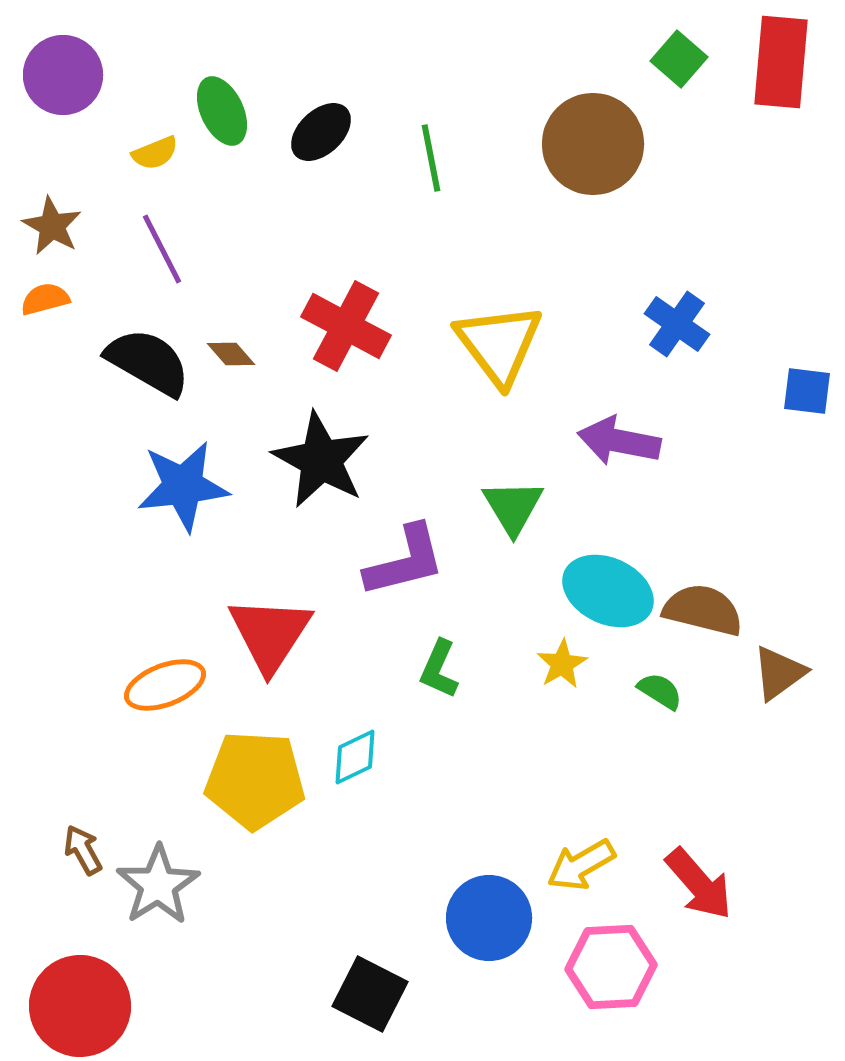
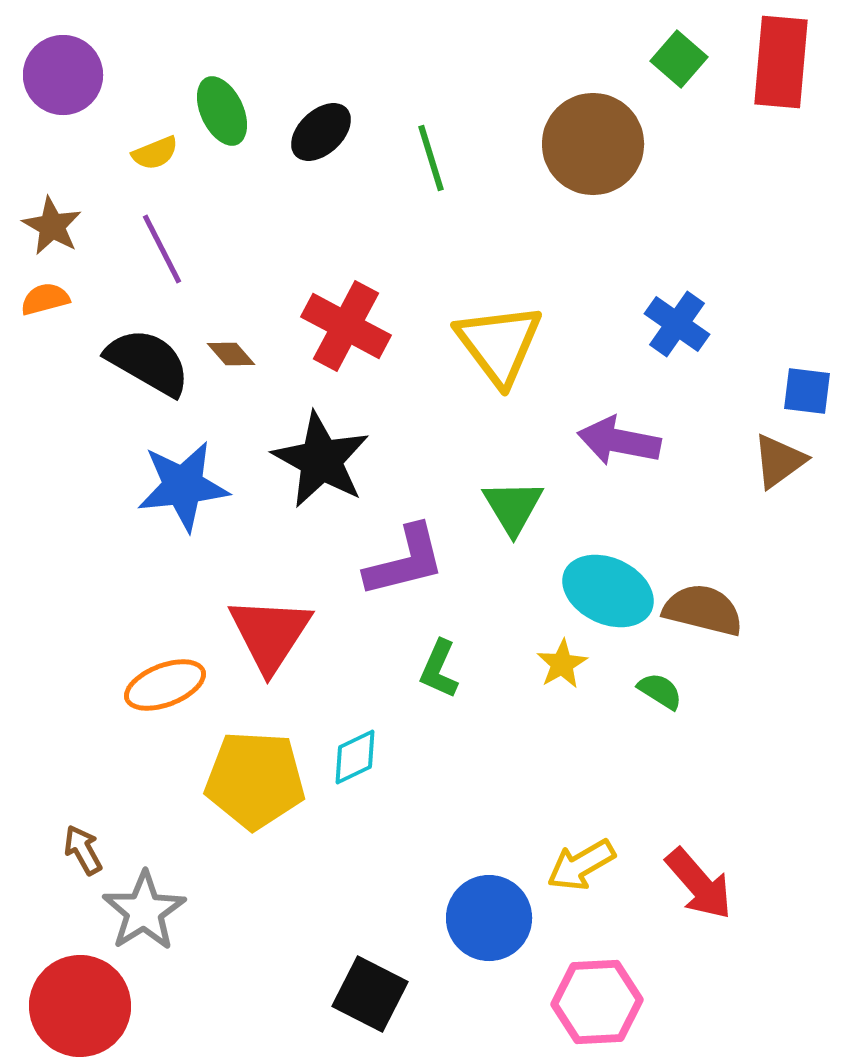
green line: rotated 6 degrees counterclockwise
brown triangle: moved 212 px up
gray star: moved 14 px left, 26 px down
pink hexagon: moved 14 px left, 35 px down
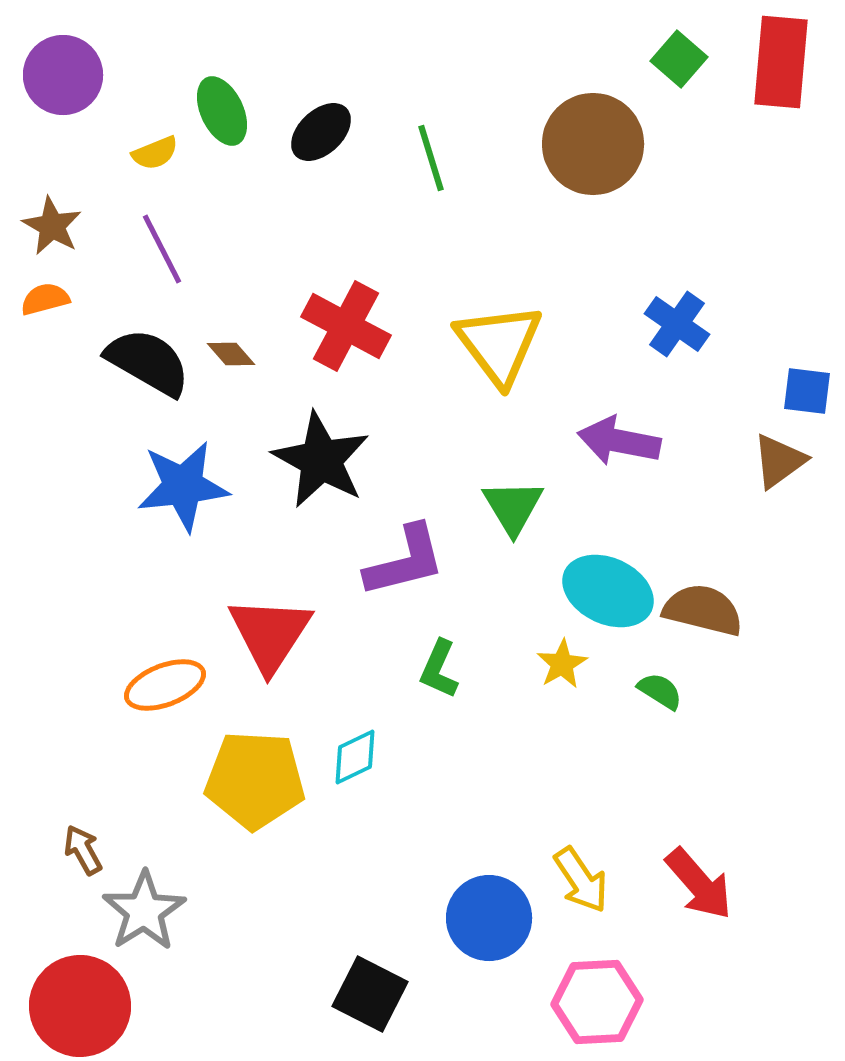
yellow arrow: moved 15 px down; rotated 94 degrees counterclockwise
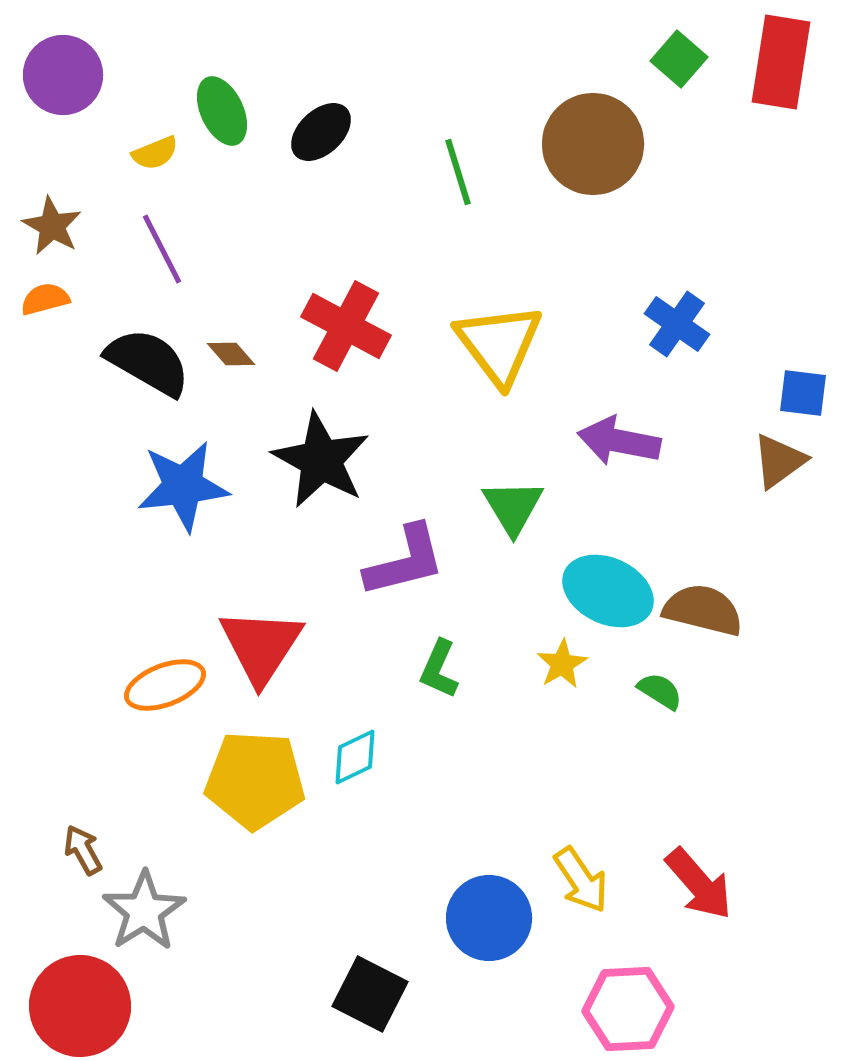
red rectangle: rotated 4 degrees clockwise
green line: moved 27 px right, 14 px down
blue square: moved 4 px left, 2 px down
red triangle: moved 9 px left, 12 px down
pink hexagon: moved 31 px right, 7 px down
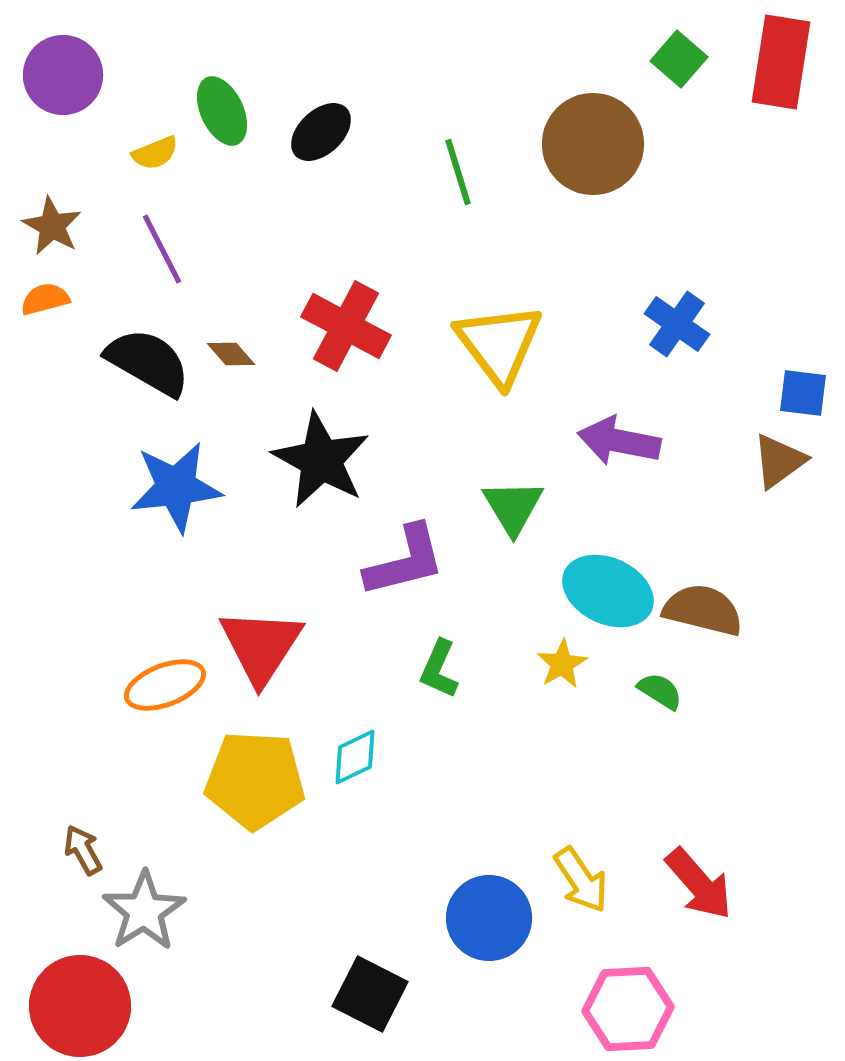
blue star: moved 7 px left, 1 px down
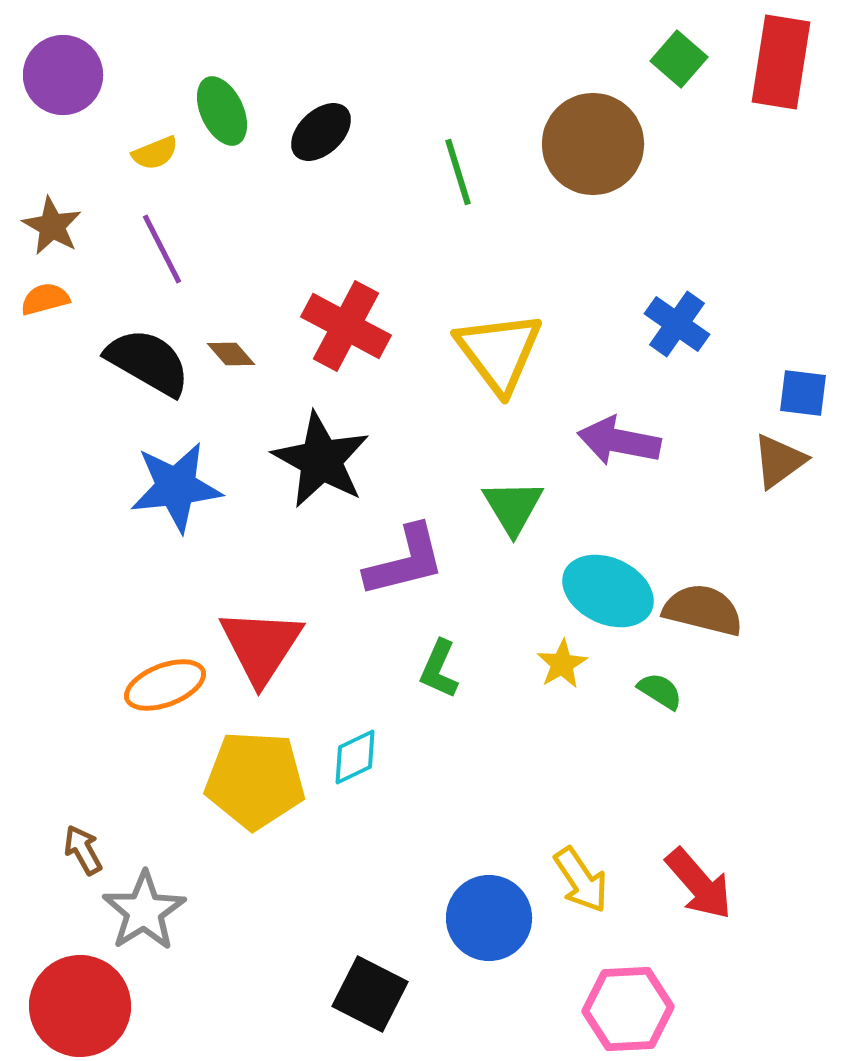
yellow triangle: moved 8 px down
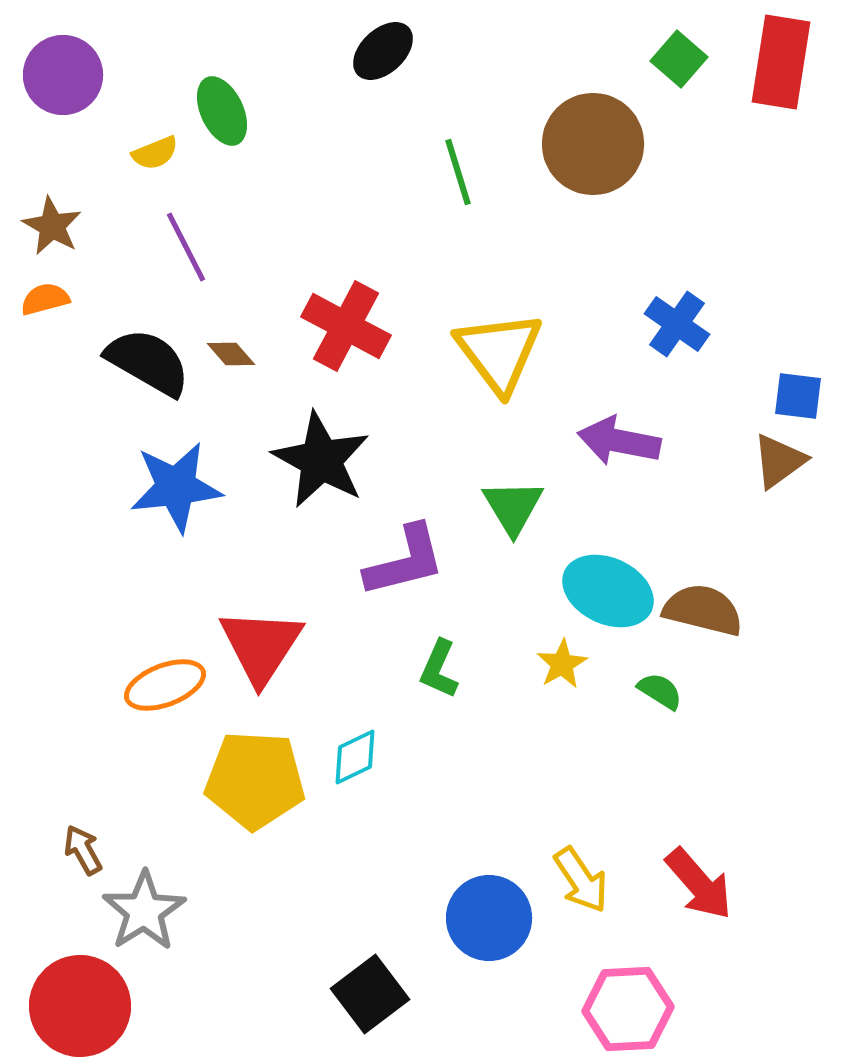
black ellipse: moved 62 px right, 81 px up
purple line: moved 24 px right, 2 px up
blue square: moved 5 px left, 3 px down
black square: rotated 26 degrees clockwise
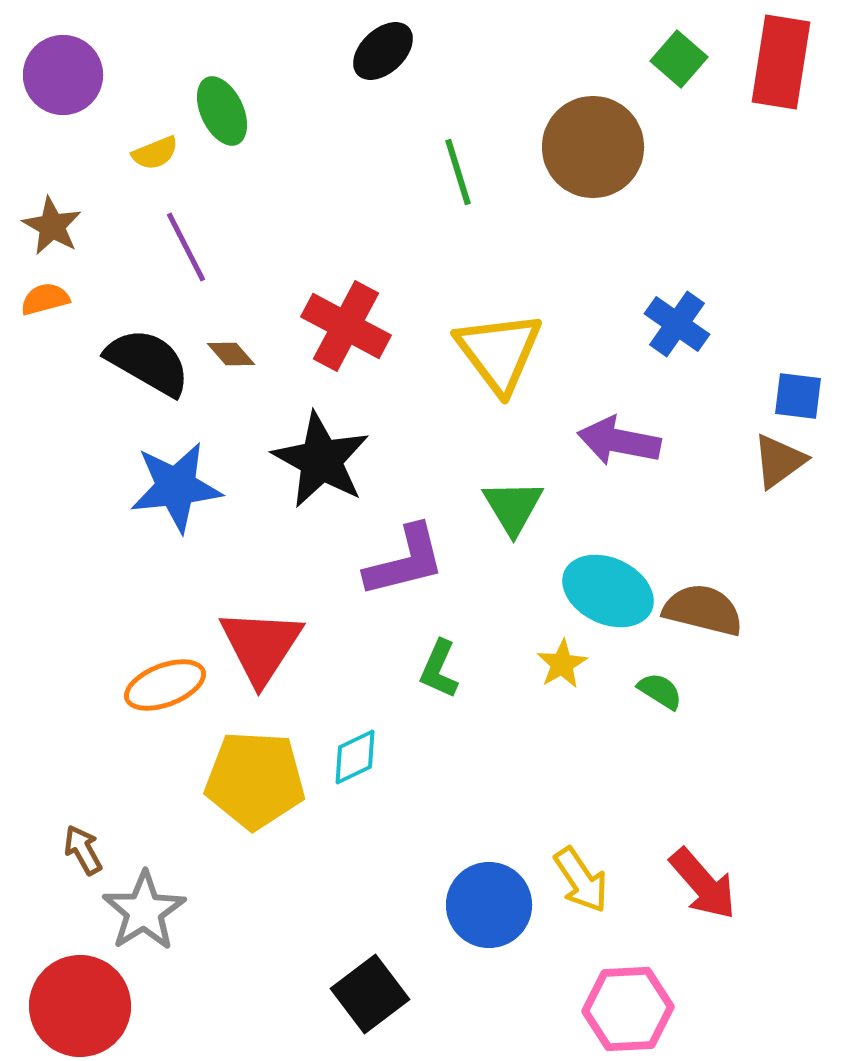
brown circle: moved 3 px down
red arrow: moved 4 px right
blue circle: moved 13 px up
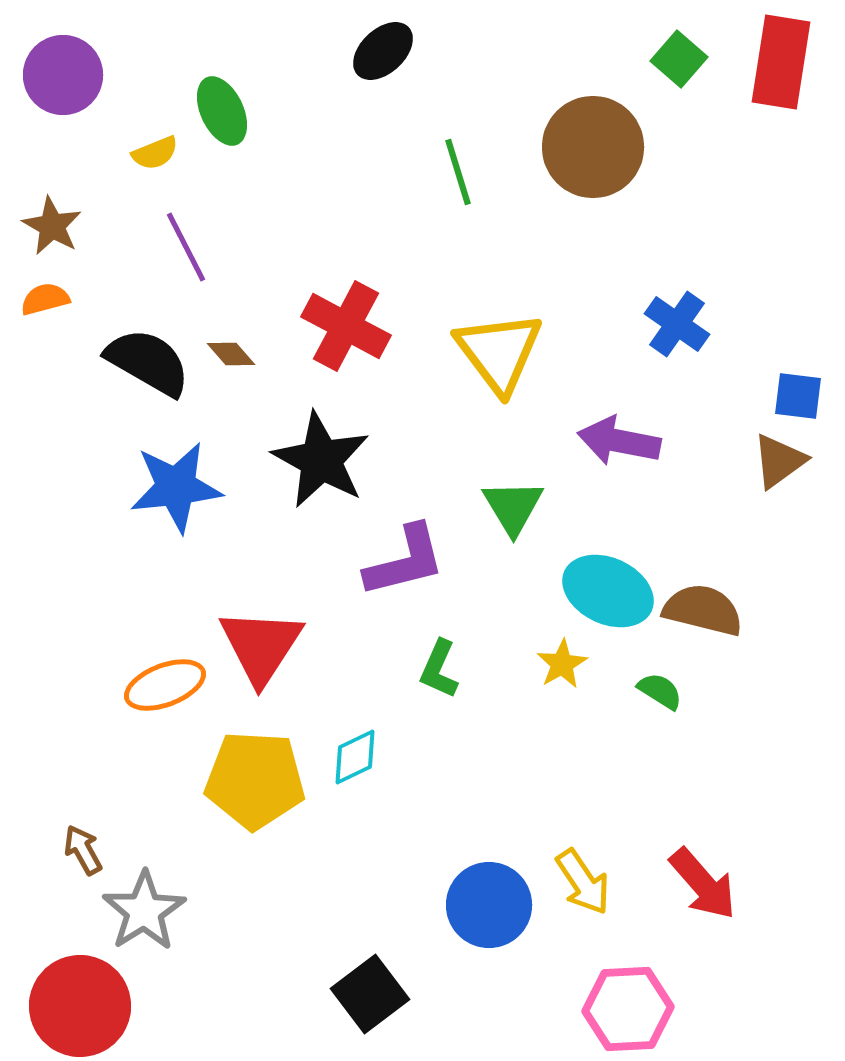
yellow arrow: moved 2 px right, 2 px down
